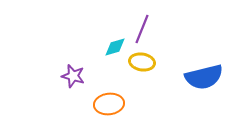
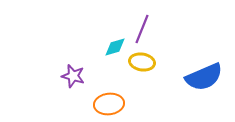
blue semicircle: rotated 9 degrees counterclockwise
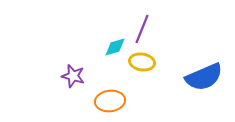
orange ellipse: moved 1 px right, 3 px up
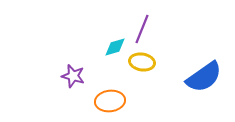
blue semicircle: rotated 12 degrees counterclockwise
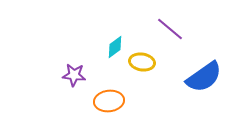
purple line: moved 28 px right; rotated 72 degrees counterclockwise
cyan diamond: rotated 20 degrees counterclockwise
purple star: moved 1 px right, 1 px up; rotated 10 degrees counterclockwise
orange ellipse: moved 1 px left
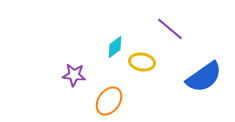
orange ellipse: rotated 48 degrees counterclockwise
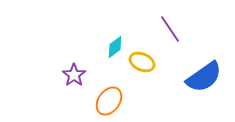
purple line: rotated 16 degrees clockwise
yellow ellipse: rotated 15 degrees clockwise
purple star: rotated 30 degrees clockwise
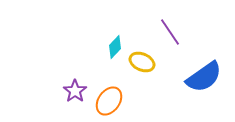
purple line: moved 3 px down
cyan diamond: rotated 10 degrees counterclockwise
purple star: moved 1 px right, 16 px down
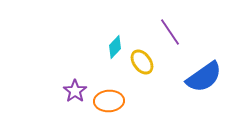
yellow ellipse: rotated 30 degrees clockwise
orange ellipse: rotated 52 degrees clockwise
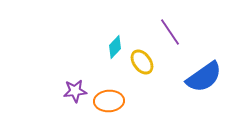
purple star: rotated 30 degrees clockwise
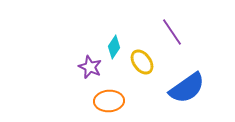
purple line: moved 2 px right
cyan diamond: moved 1 px left; rotated 10 degrees counterclockwise
blue semicircle: moved 17 px left, 11 px down
purple star: moved 15 px right, 24 px up; rotated 30 degrees clockwise
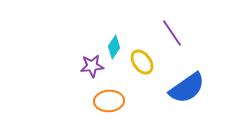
purple line: moved 1 px down
purple star: moved 2 px right, 1 px up; rotated 30 degrees counterclockwise
